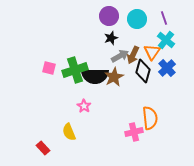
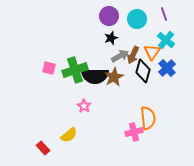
purple line: moved 4 px up
orange semicircle: moved 2 px left
yellow semicircle: moved 3 px down; rotated 108 degrees counterclockwise
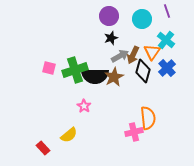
purple line: moved 3 px right, 3 px up
cyan circle: moved 5 px right
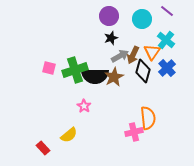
purple line: rotated 32 degrees counterclockwise
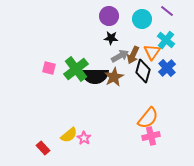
black star: rotated 24 degrees clockwise
green cross: moved 1 px right, 1 px up; rotated 20 degrees counterclockwise
pink star: moved 32 px down
orange semicircle: rotated 45 degrees clockwise
pink cross: moved 17 px right, 4 px down
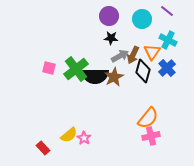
cyan cross: moved 2 px right; rotated 12 degrees counterclockwise
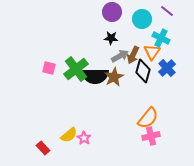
purple circle: moved 3 px right, 4 px up
cyan cross: moved 7 px left, 2 px up
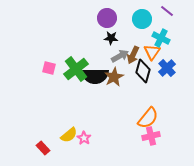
purple circle: moved 5 px left, 6 px down
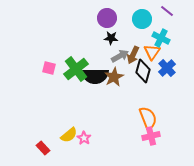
orange semicircle: rotated 60 degrees counterclockwise
